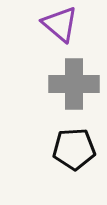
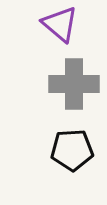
black pentagon: moved 2 px left, 1 px down
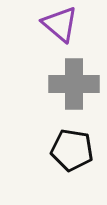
black pentagon: rotated 12 degrees clockwise
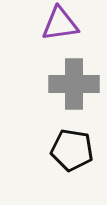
purple triangle: rotated 48 degrees counterclockwise
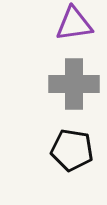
purple triangle: moved 14 px right
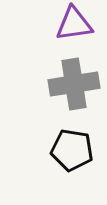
gray cross: rotated 9 degrees counterclockwise
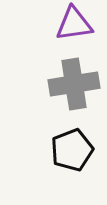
black pentagon: rotated 30 degrees counterclockwise
